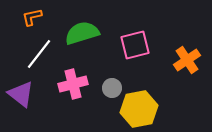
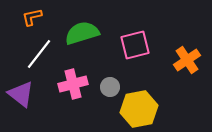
gray circle: moved 2 px left, 1 px up
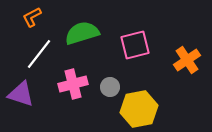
orange L-shape: rotated 15 degrees counterclockwise
purple triangle: rotated 20 degrees counterclockwise
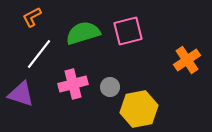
green semicircle: moved 1 px right
pink square: moved 7 px left, 14 px up
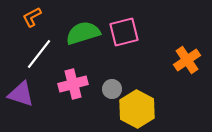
pink square: moved 4 px left, 1 px down
gray circle: moved 2 px right, 2 px down
yellow hexagon: moved 2 px left; rotated 21 degrees counterclockwise
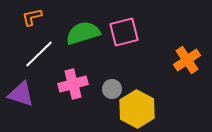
orange L-shape: rotated 15 degrees clockwise
white line: rotated 8 degrees clockwise
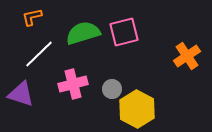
orange cross: moved 4 px up
